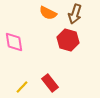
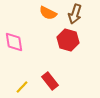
red rectangle: moved 2 px up
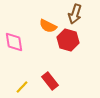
orange semicircle: moved 13 px down
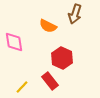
red hexagon: moved 6 px left, 18 px down; rotated 10 degrees clockwise
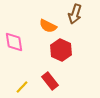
red hexagon: moved 1 px left, 8 px up
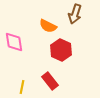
yellow line: rotated 32 degrees counterclockwise
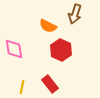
pink diamond: moved 7 px down
red rectangle: moved 3 px down
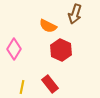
pink diamond: rotated 40 degrees clockwise
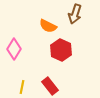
red rectangle: moved 2 px down
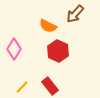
brown arrow: rotated 24 degrees clockwise
red hexagon: moved 3 px left, 1 px down
yellow line: rotated 32 degrees clockwise
